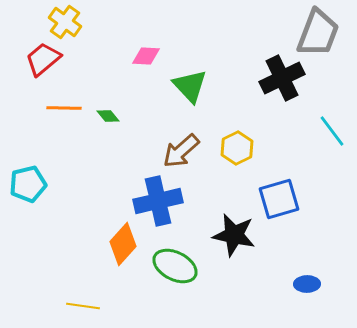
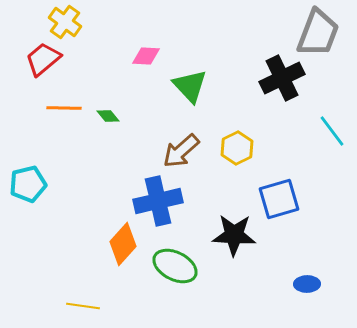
black star: rotated 9 degrees counterclockwise
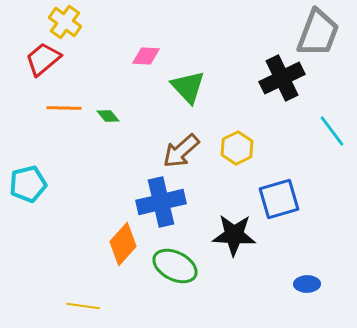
green triangle: moved 2 px left, 1 px down
blue cross: moved 3 px right, 1 px down
